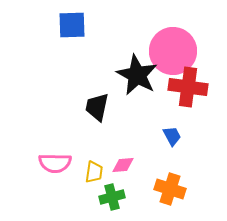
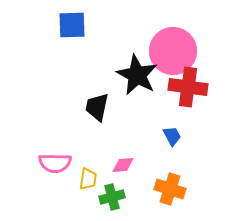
yellow trapezoid: moved 6 px left, 7 px down
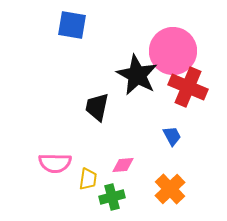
blue square: rotated 12 degrees clockwise
red cross: rotated 15 degrees clockwise
orange cross: rotated 28 degrees clockwise
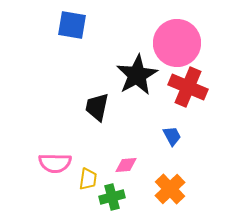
pink circle: moved 4 px right, 8 px up
black star: rotated 15 degrees clockwise
pink diamond: moved 3 px right
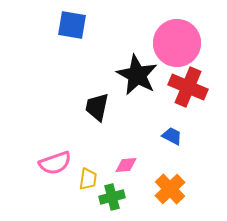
black star: rotated 15 degrees counterclockwise
blue trapezoid: rotated 35 degrees counterclockwise
pink semicircle: rotated 20 degrees counterclockwise
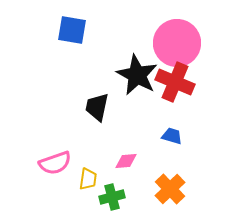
blue square: moved 5 px down
red cross: moved 13 px left, 5 px up
blue trapezoid: rotated 10 degrees counterclockwise
pink diamond: moved 4 px up
